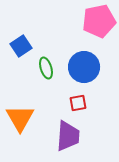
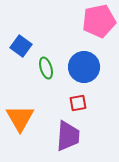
blue square: rotated 20 degrees counterclockwise
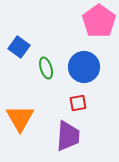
pink pentagon: rotated 24 degrees counterclockwise
blue square: moved 2 px left, 1 px down
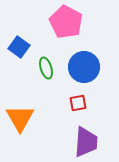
pink pentagon: moved 33 px left, 1 px down; rotated 8 degrees counterclockwise
purple trapezoid: moved 18 px right, 6 px down
